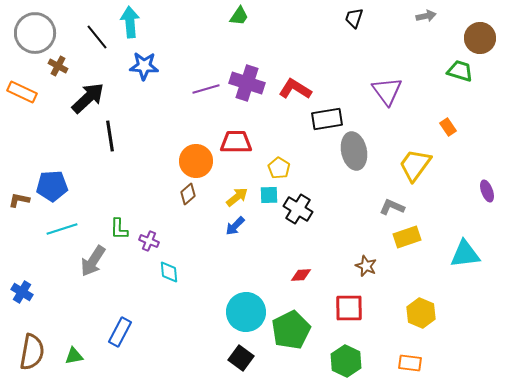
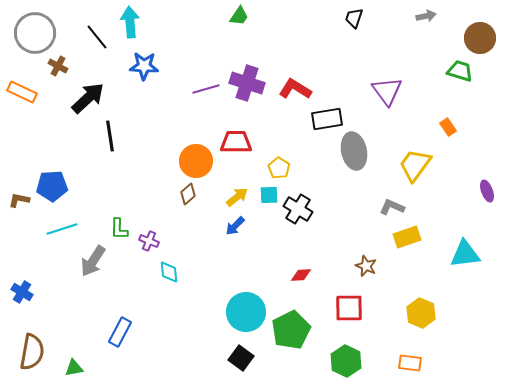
green triangle at (74, 356): moved 12 px down
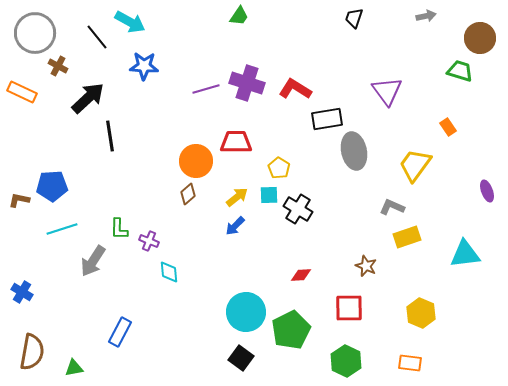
cyan arrow at (130, 22): rotated 124 degrees clockwise
